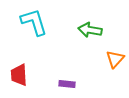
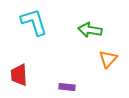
orange triangle: moved 7 px left
purple rectangle: moved 3 px down
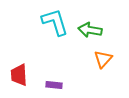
cyan L-shape: moved 21 px right
orange triangle: moved 5 px left
purple rectangle: moved 13 px left, 2 px up
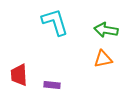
green arrow: moved 16 px right
orange triangle: rotated 36 degrees clockwise
purple rectangle: moved 2 px left
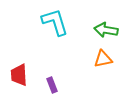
purple rectangle: rotated 63 degrees clockwise
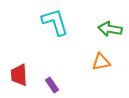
green arrow: moved 4 px right, 1 px up
orange triangle: moved 2 px left, 3 px down
purple rectangle: rotated 14 degrees counterclockwise
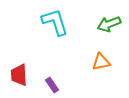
green arrow: moved 1 px left, 5 px up; rotated 30 degrees counterclockwise
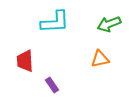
cyan L-shape: rotated 104 degrees clockwise
orange triangle: moved 1 px left, 3 px up
red trapezoid: moved 6 px right, 14 px up
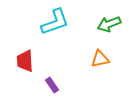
cyan L-shape: rotated 16 degrees counterclockwise
